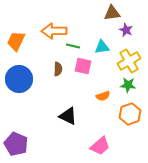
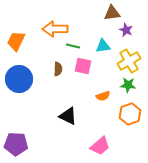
orange arrow: moved 1 px right, 2 px up
cyan triangle: moved 1 px right, 1 px up
purple pentagon: rotated 20 degrees counterclockwise
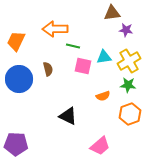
purple star: rotated 16 degrees counterclockwise
cyan triangle: moved 1 px right, 11 px down
brown semicircle: moved 10 px left; rotated 16 degrees counterclockwise
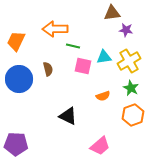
green star: moved 3 px right, 3 px down; rotated 21 degrees clockwise
orange hexagon: moved 3 px right, 1 px down
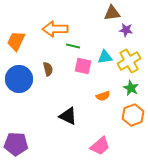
cyan triangle: moved 1 px right
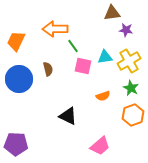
green line: rotated 40 degrees clockwise
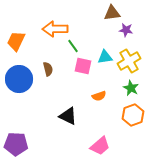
orange semicircle: moved 4 px left
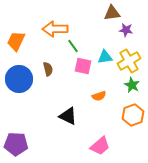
green star: moved 1 px right, 3 px up
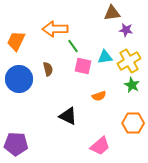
orange hexagon: moved 8 px down; rotated 20 degrees clockwise
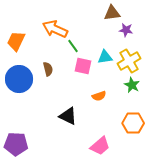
orange arrow: rotated 25 degrees clockwise
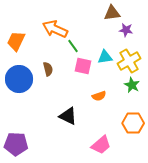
pink trapezoid: moved 1 px right, 1 px up
